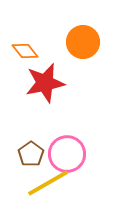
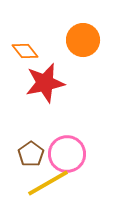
orange circle: moved 2 px up
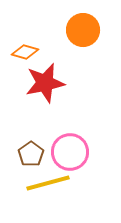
orange circle: moved 10 px up
orange diamond: moved 1 px down; rotated 36 degrees counterclockwise
pink circle: moved 3 px right, 2 px up
yellow line: rotated 15 degrees clockwise
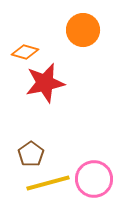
pink circle: moved 24 px right, 27 px down
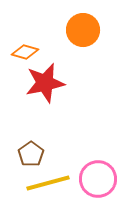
pink circle: moved 4 px right
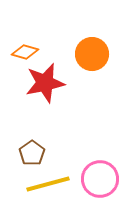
orange circle: moved 9 px right, 24 px down
brown pentagon: moved 1 px right, 1 px up
pink circle: moved 2 px right
yellow line: moved 1 px down
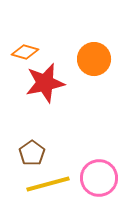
orange circle: moved 2 px right, 5 px down
pink circle: moved 1 px left, 1 px up
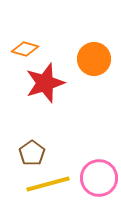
orange diamond: moved 3 px up
red star: rotated 6 degrees counterclockwise
